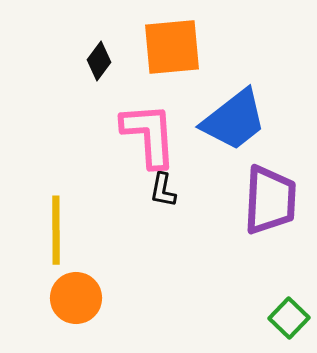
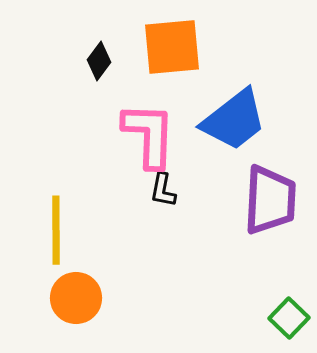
pink L-shape: rotated 6 degrees clockwise
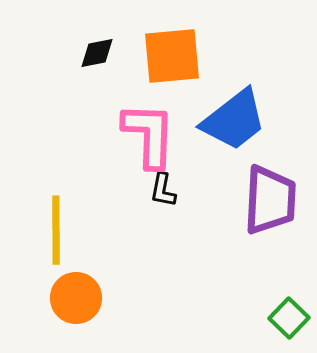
orange square: moved 9 px down
black diamond: moved 2 px left, 8 px up; rotated 42 degrees clockwise
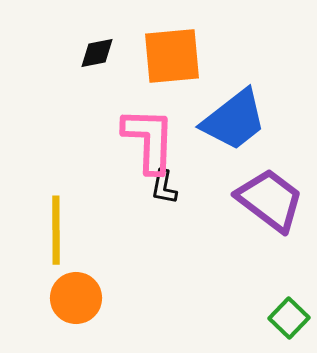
pink L-shape: moved 5 px down
black L-shape: moved 1 px right, 3 px up
purple trapezoid: rotated 56 degrees counterclockwise
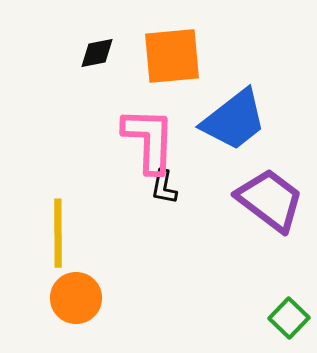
yellow line: moved 2 px right, 3 px down
